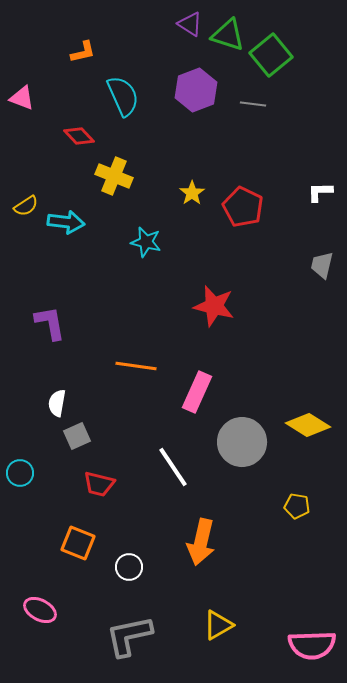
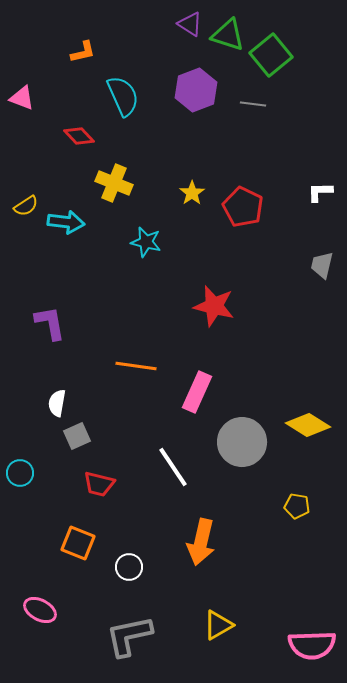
yellow cross: moved 7 px down
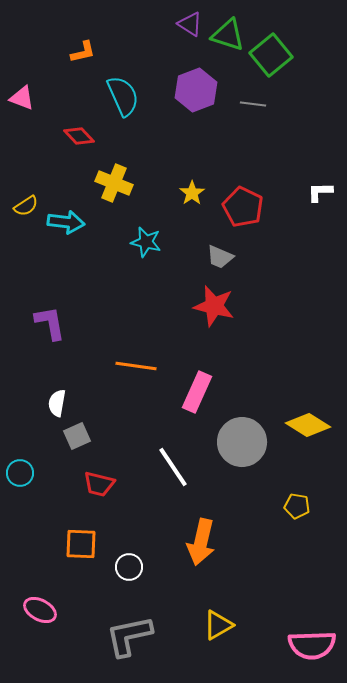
gray trapezoid: moved 102 px left, 8 px up; rotated 80 degrees counterclockwise
orange square: moved 3 px right, 1 px down; rotated 20 degrees counterclockwise
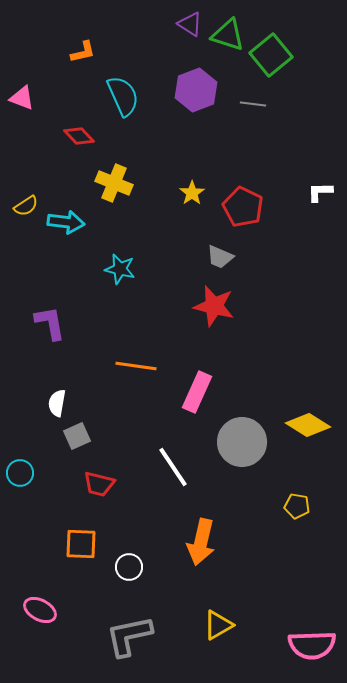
cyan star: moved 26 px left, 27 px down
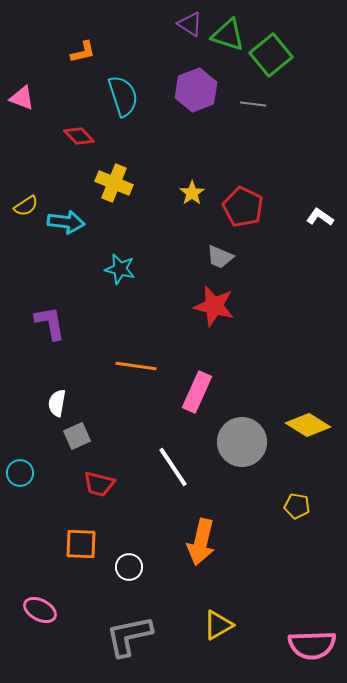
cyan semicircle: rotated 6 degrees clockwise
white L-shape: moved 25 px down; rotated 36 degrees clockwise
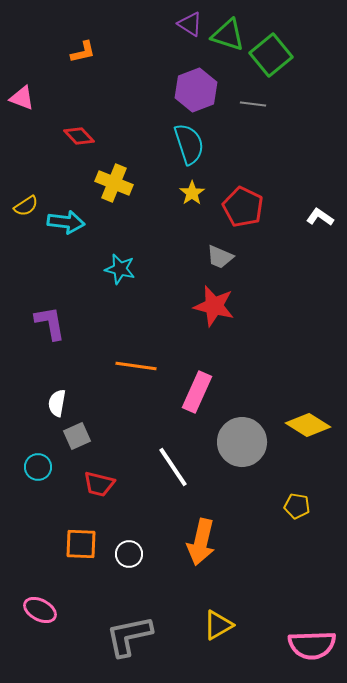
cyan semicircle: moved 66 px right, 48 px down
cyan circle: moved 18 px right, 6 px up
white circle: moved 13 px up
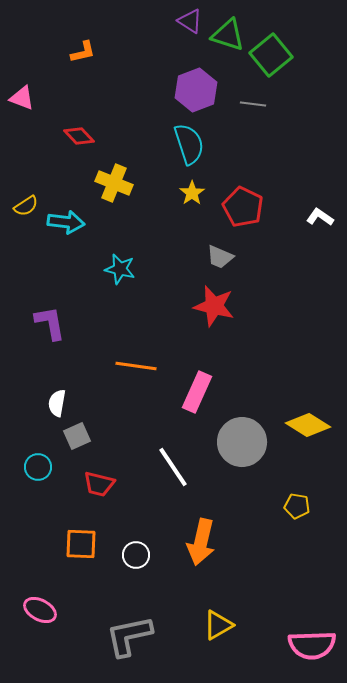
purple triangle: moved 3 px up
white circle: moved 7 px right, 1 px down
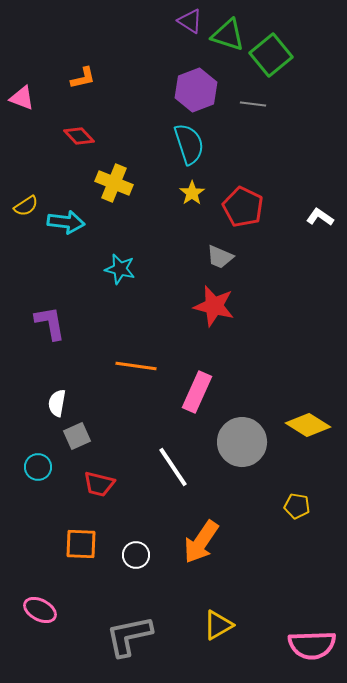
orange L-shape: moved 26 px down
orange arrow: rotated 21 degrees clockwise
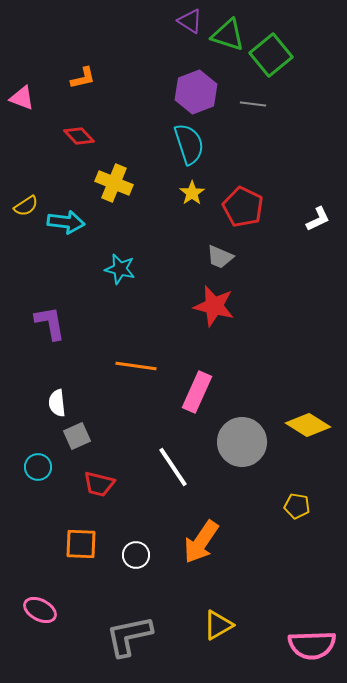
purple hexagon: moved 2 px down
white L-shape: moved 2 px left, 2 px down; rotated 120 degrees clockwise
white semicircle: rotated 16 degrees counterclockwise
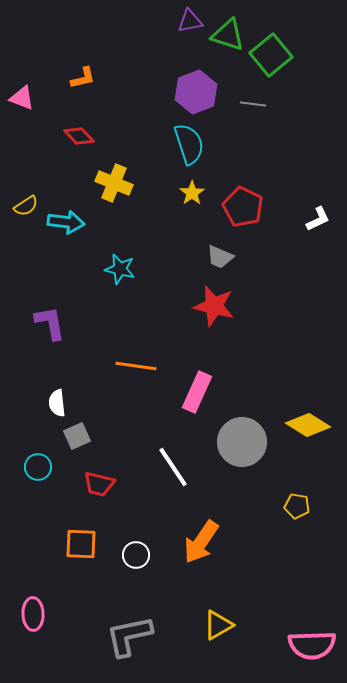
purple triangle: rotated 44 degrees counterclockwise
pink ellipse: moved 7 px left, 4 px down; rotated 60 degrees clockwise
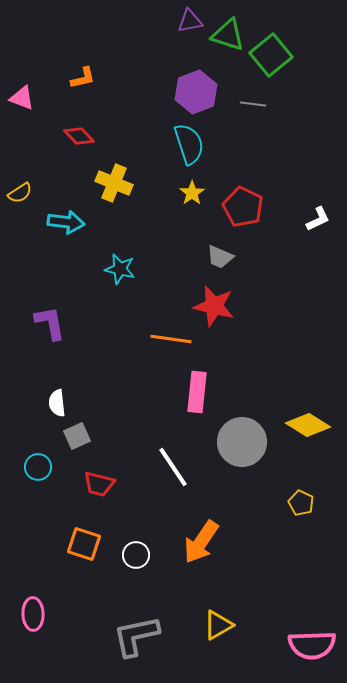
yellow semicircle: moved 6 px left, 13 px up
orange line: moved 35 px right, 27 px up
pink rectangle: rotated 18 degrees counterclockwise
yellow pentagon: moved 4 px right, 3 px up; rotated 15 degrees clockwise
orange square: moved 3 px right; rotated 16 degrees clockwise
gray L-shape: moved 7 px right
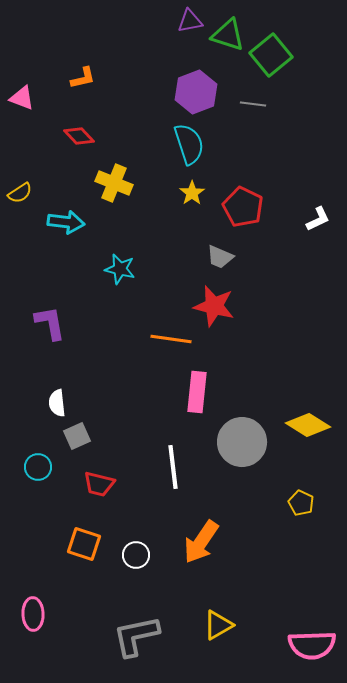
white line: rotated 27 degrees clockwise
